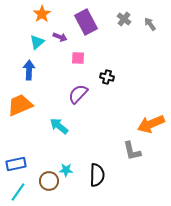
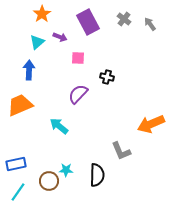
purple rectangle: moved 2 px right
gray L-shape: moved 11 px left; rotated 10 degrees counterclockwise
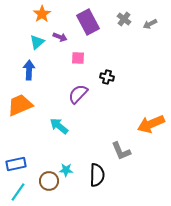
gray arrow: rotated 80 degrees counterclockwise
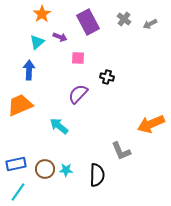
brown circle: moved 4 px left, 12 px up
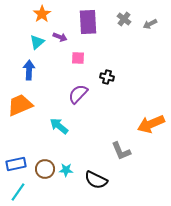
purple rectangle: rotated 25 degrees clockwise
black semicircle: moved 1 px left, 5 px down; rotated 115 degrees clockwise
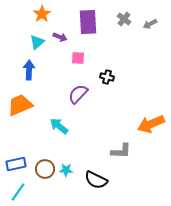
gray L-shape: rotated 65 degrees counterclockwise
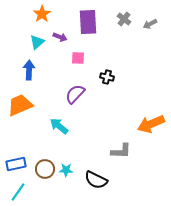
purple semicircle: moved 3 px left
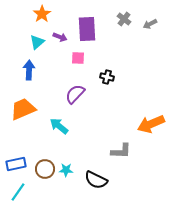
purple rectangle: moved 1 px left, 7 px down
orange trapezoid: moved 3 px right, 4 px down
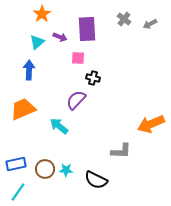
black cross: moved 14 px left, 1 px down
purple semicircle: moved 1 px right, 6 px down
